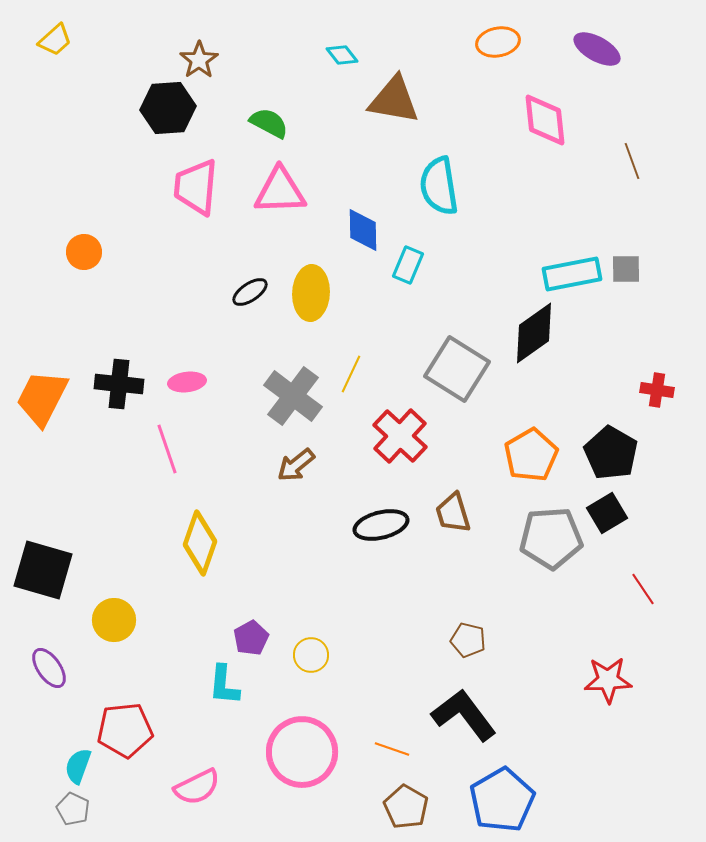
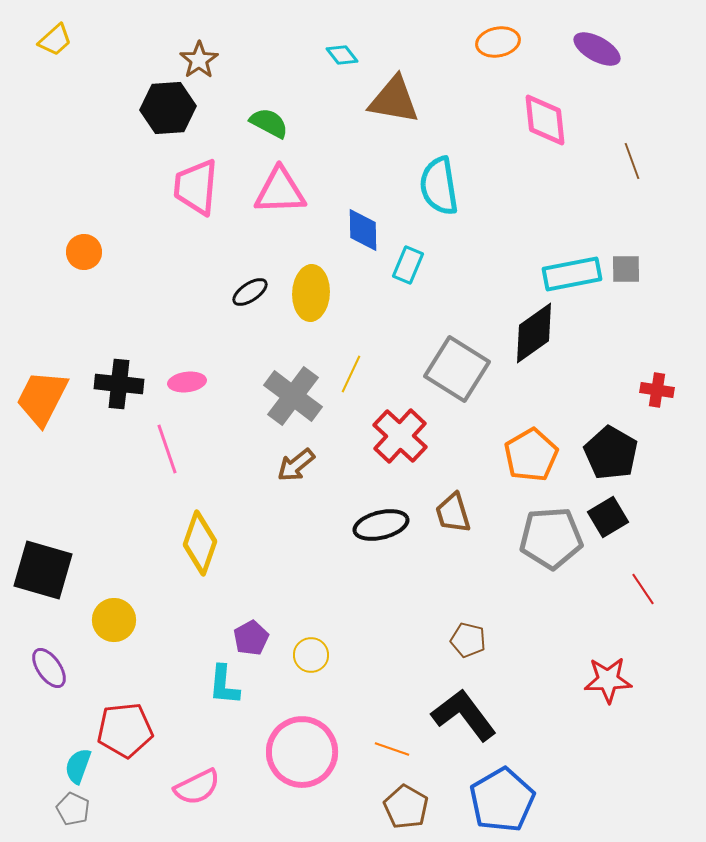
black square at (607, 513): moved 1 px right, 4 px down
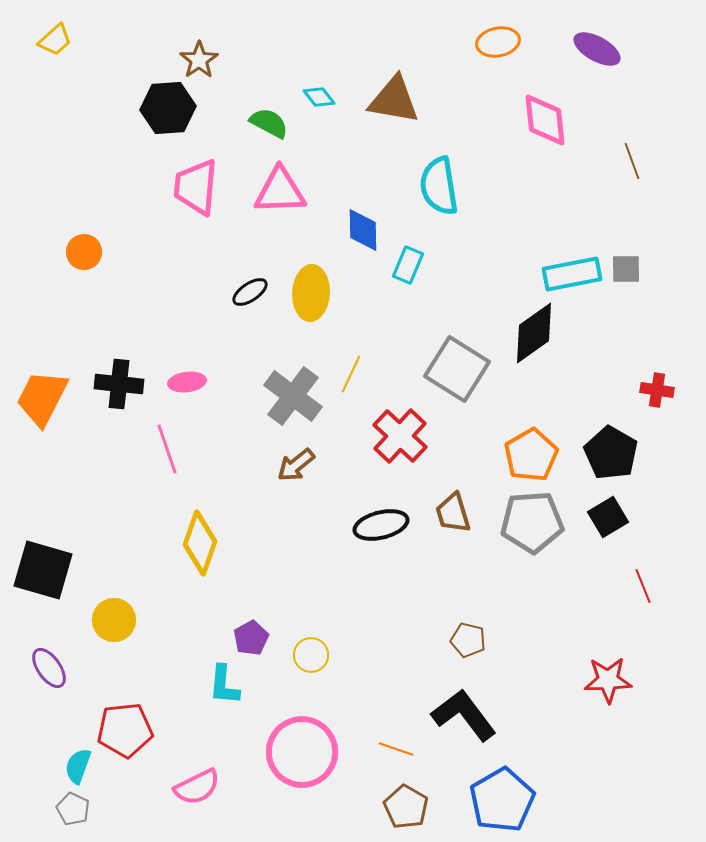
cyan diamond at (342, 55): moved 23 px left, 42 px down
gray pentagon at (551, 538): moved 19 px left, 16 px up
red line at (643, 589): moved 3 px up; rotated 12 degrees clockwise
orange line at (392, 749): moved 4 px right
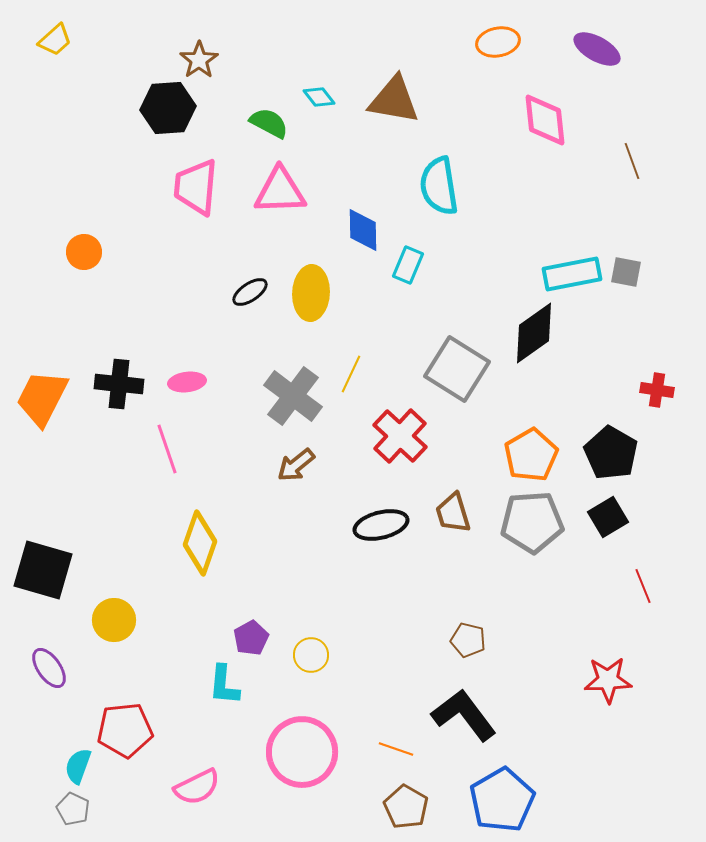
gray square at (626, 269): moved 3 px down; rotated 12 degrees clockwise
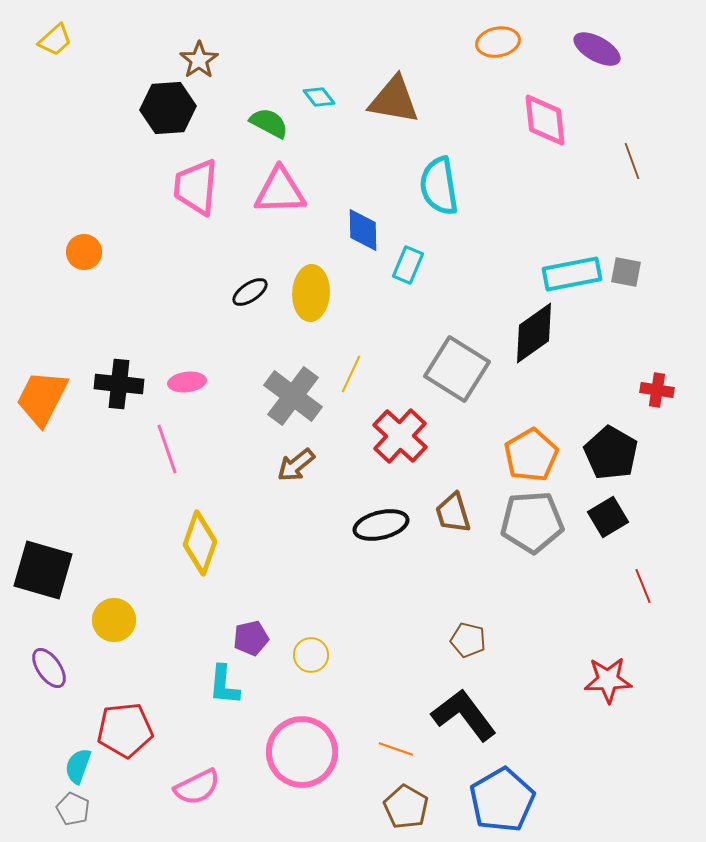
purple pentagon at (251, 638): rotated 16 degrees clockwise
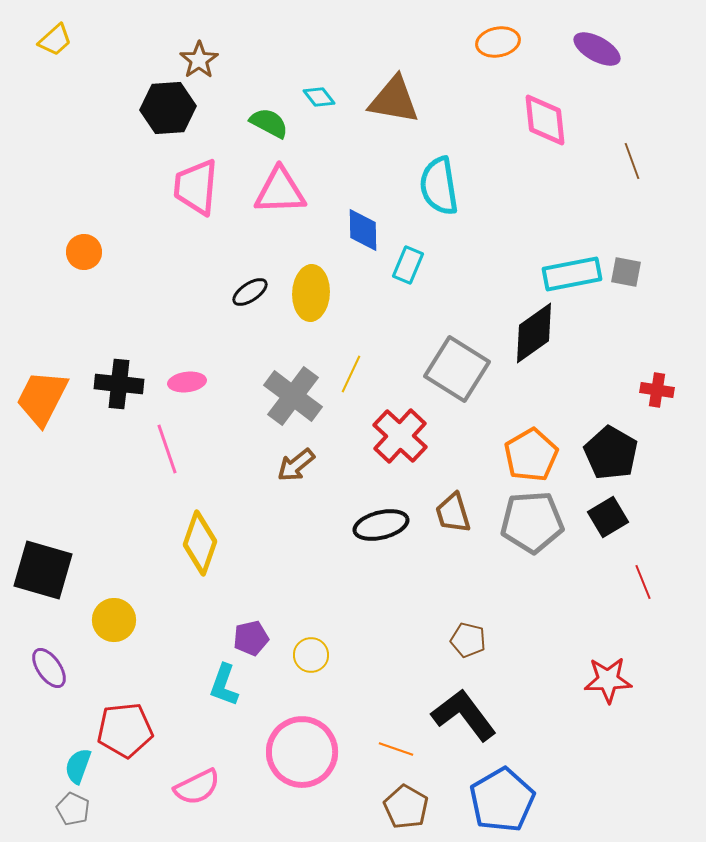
red line at (643, 586): moved 4 px up
cyan L-shape at (224, 685): rotated 15 degrees clockwise
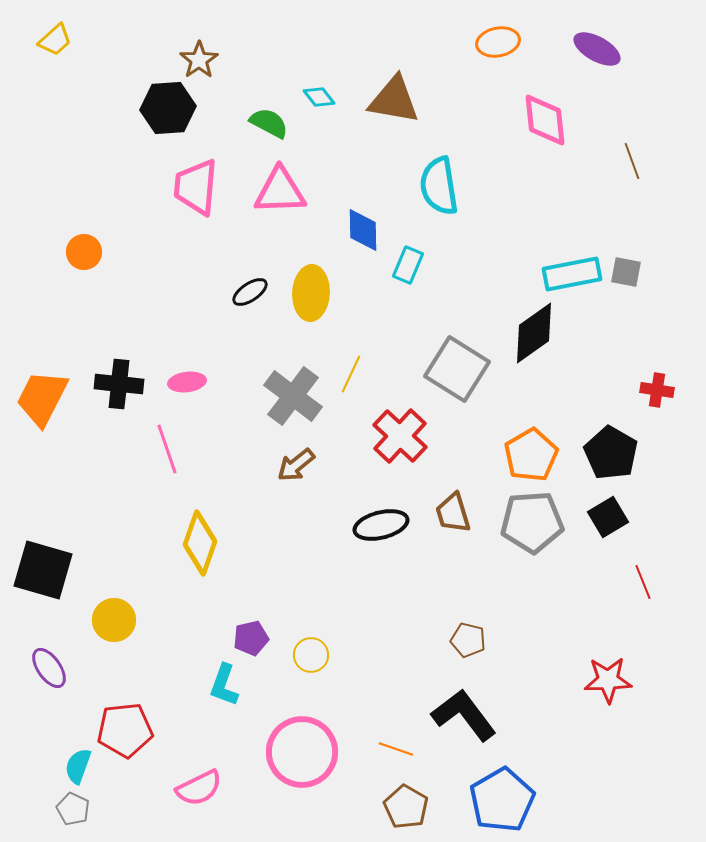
pink semicircle at (197, 787): moved 2 px right, 1 px down
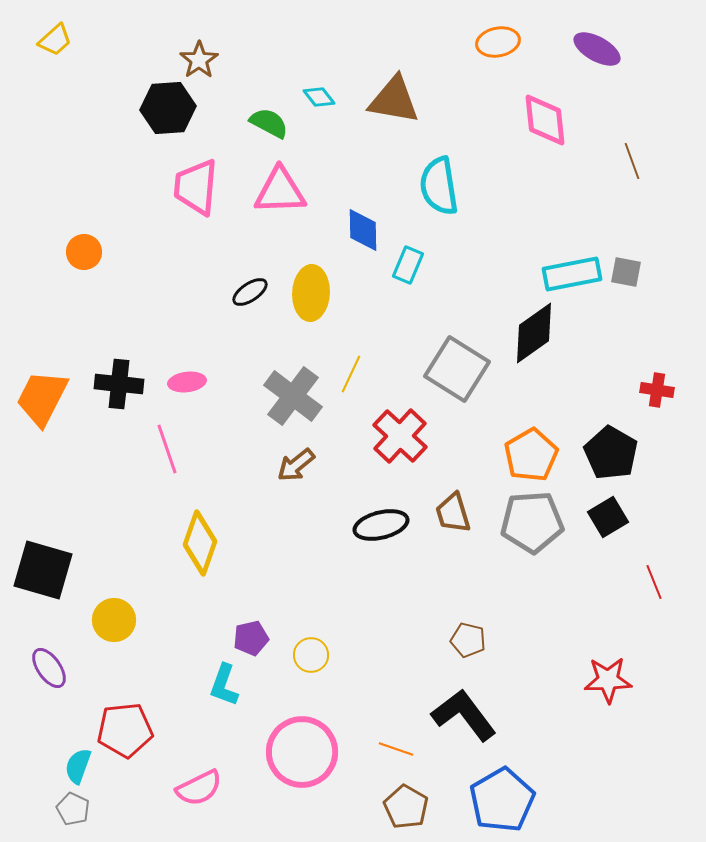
red line at (643, 582): moved 11 px right
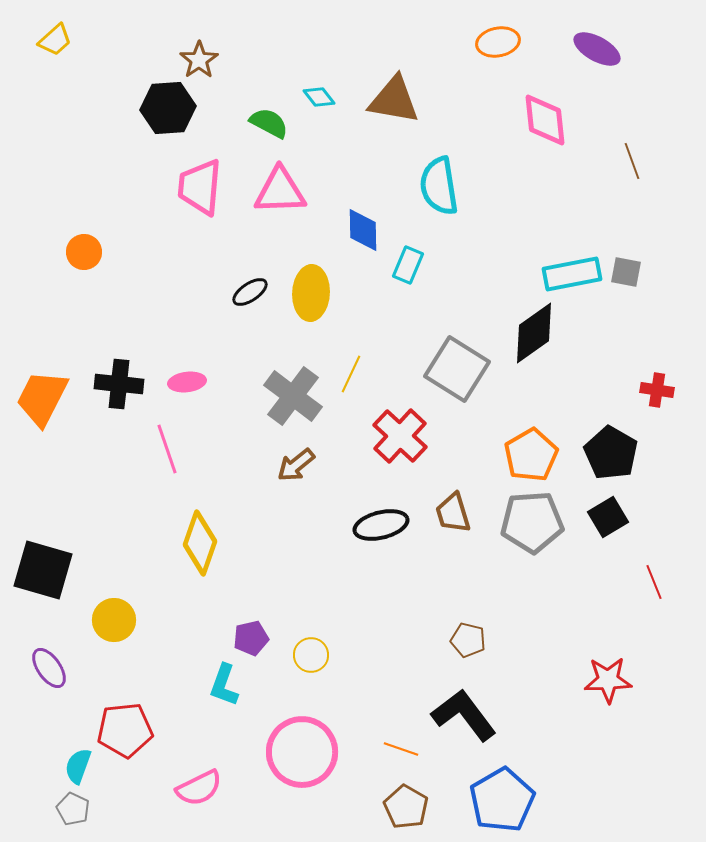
pink trapezoid at (196, 187): moved 4 px right
orange line at (396, 749): moved 5 px right
